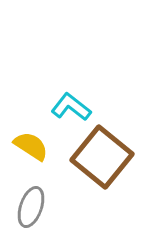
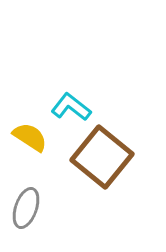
yellow semicircle: moved 1 px left, 9 px up
gray ellipse: moved 5 px left, 1 px down
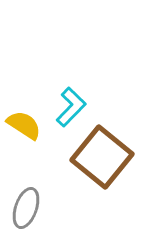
cyan L-shape: rotated 96 degrees clockwise
yellow semicircle: moved 6 px left, 12 px up
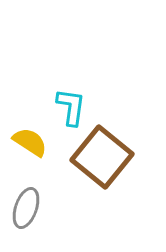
cyan L-shape: rotated 36 degrees counterclockwise
yellow semicircle: moved 6 px right, 17 px down
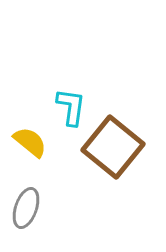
yellow semicircle: rotated 6 degrees clockwise
brown square: moved 11 px right, 10 px up
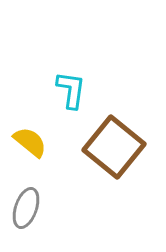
cyan L-shape: moved 17 px up
brown square: moved 1 px right
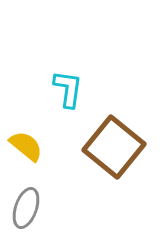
cyan L-shape: moved 3 px left, 1 px up
yellow semicircle: moved 4 px left, 4 px down
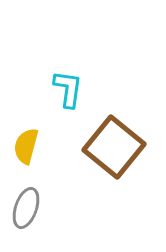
yellow semicircle: rotated 114 degrees counterclockwise
